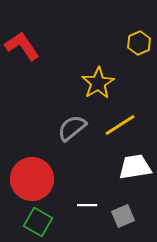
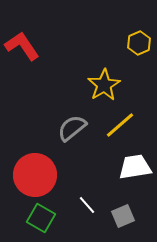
yellow star: moved 6 px right, 2 px down
yellow line: rotated 8 degrees counterclockwise
red circle: moved 3 px right, 4 px up
white line: rotated 48 degrees clockwise
green square: moved 3 px right, 4 px up
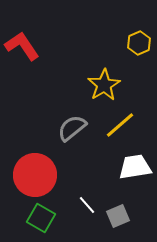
gray square: moved 5 px left
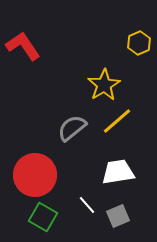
red L-shape: moved 1 px right
yellow line: moved 3 px left, 4 px up
white trapezoid: moved 17 px left, 5 px down
green square: moved 2 px right, 1 px up
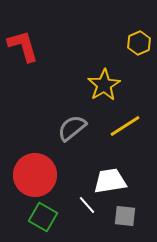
red L-shape: rotated 18 degrees clockwise
yellow line: moved 8 px right, 5 px down; rotated 8 degrees clockwise
white trapezoid: moved 8 px left, 9 px down
gray square: moved 7 px right; rotated 30 degrees clockwise
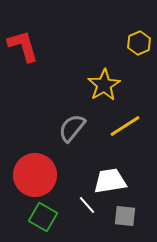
gray semicircle: rotated 12 degrees counterclockwise
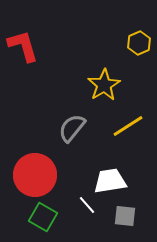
yellow line: moved 3 px right
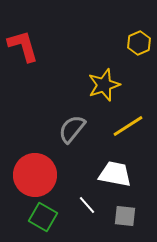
yellow star: rotated 12 degrees clockwise
gray semicircle: moved 1 px down
white trapezoid: moved 5 px right, 7 px up; rotated 20 degrees clockwise
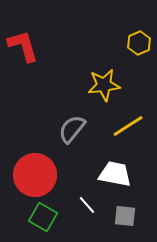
yellow star: rotated 12 degrees clockwise
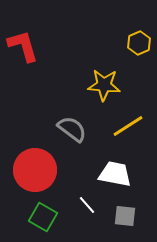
yellow star: rotated 12 degrees clockwise
gray semicircle: rotated 88 degrees clockwise
red circle: moved 5 px up
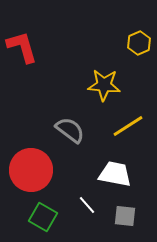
red L-shape: moved 1 px left, 1 px down
gray semicircle: moved 2 px left, 1 px down
red circle: moved 4 px left
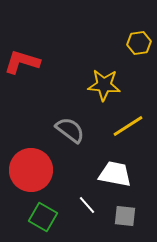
yellow hexagon: rotated 15 degrees clockwise
red L-shape: moved 15 px down; rotated 57 degrees counterclockwise
